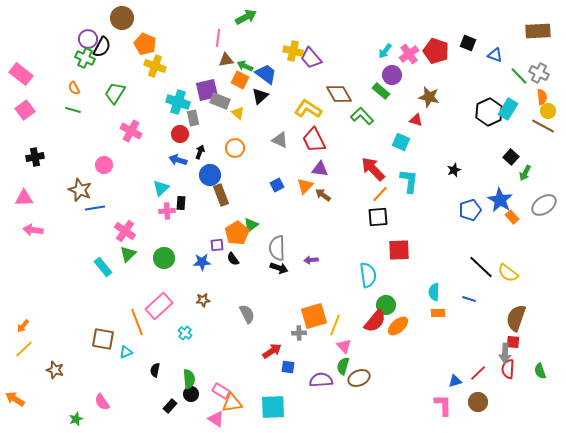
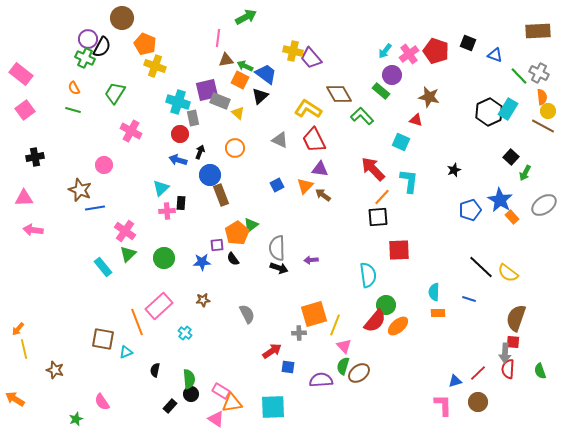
orange line at (380, 194): moved 2 px right, 3 px down
orange square at (314, 316): moved 2 px up
orange arrow at (23, 326): moved 5 px left, 3 px down
yellow line at (24, 349): rotated 60 degrees counterclockwise
brown ellipse at (359, 378): moved 5 px up; rotated 15 degrees counterclockwise
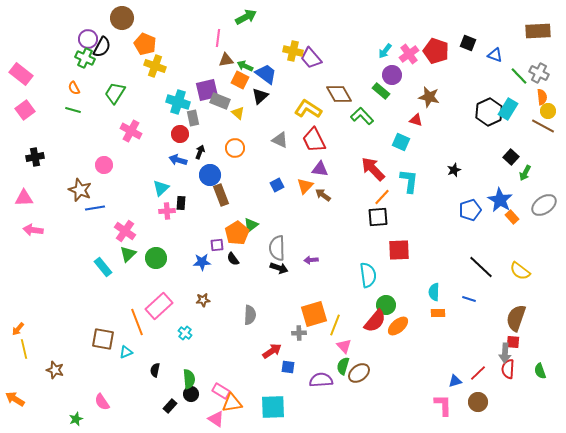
green circle at (164, 258): moved 8 px left
yellow semicircle at (508, 273): moved 12 px right, 2 px up
gray semicircle at (247, 314): moved 3 px right, 1 px down; rotated 30 degrees clockwise
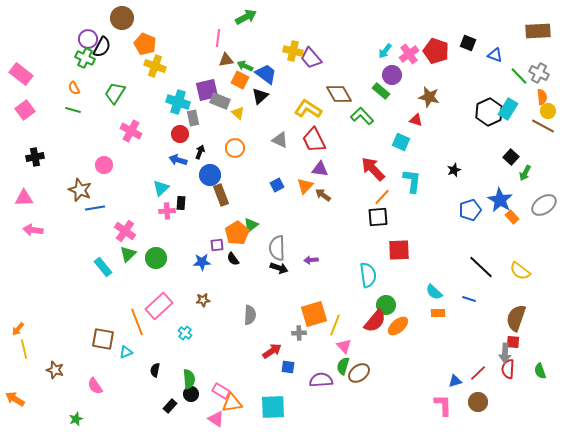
cyan L-shape at (409, 181): moved 3 px right
cyan semicircle at (434, 292): rotated 48 degrees counterclockwise
pink semicircle at (102, 402): moved 7 px left, 16 px up
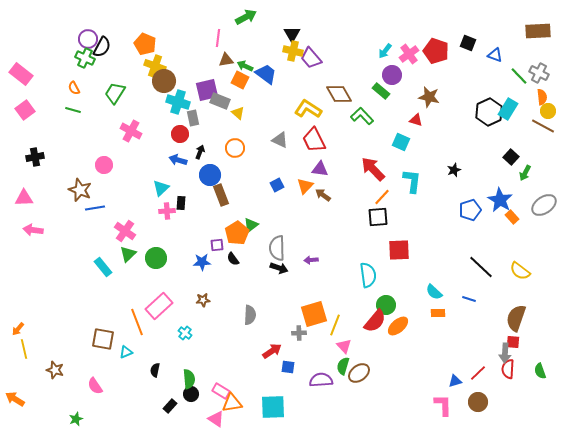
brown circle at (122, 18): moved 42 px right, 63 px down
black triangle at (260, 96): moved 32 px right, 62 px up; rotated 18 degrees counterclockwise
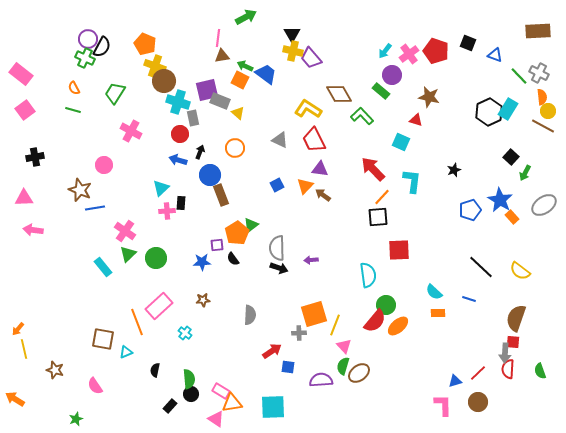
brown triangle at (226, 60): moved 4 px left, 4 px up
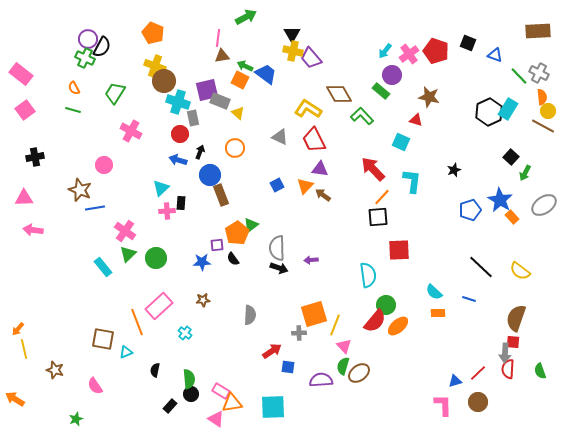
orange pentagon at (145, 44): moved 8 px right, 11 px up
gray triangle at (280, 140): moved 3 px up
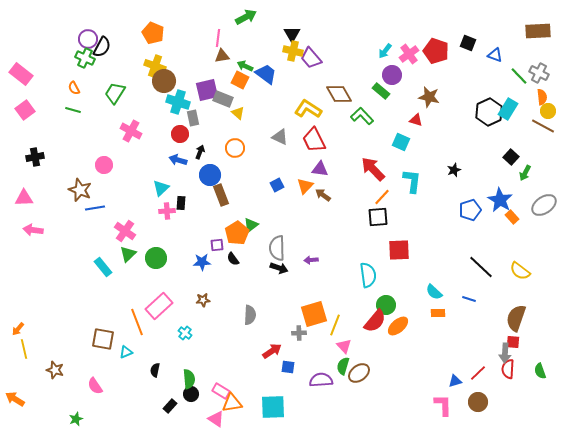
gray rectangle at (220, 101): moved 3 px right, 2 px up
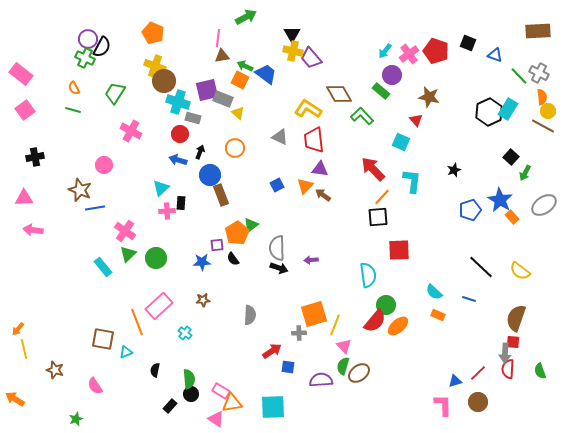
gray rectangle at (193, 118): rotated 63 degrees counterclockwise
red triangle at (416, 120): rotated 32 degrees clockwise
red trapezoid at (314, 140): rotated 20 degrees clockwise
orange rectangle at (438, 313): moved 2 px down; rotated 24 degrees clockwise
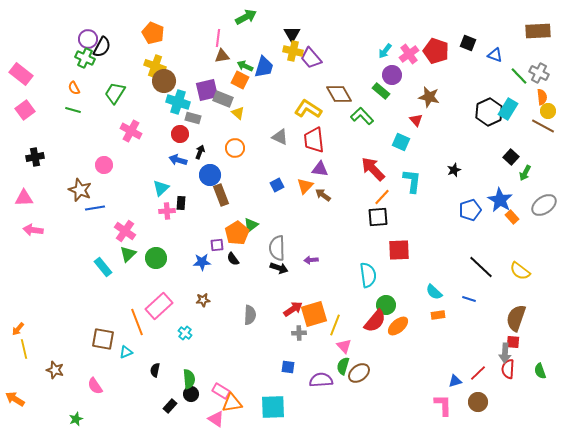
blue trapezoid at (266, 74): moved 2 px left, 7 px up; rotated 70 degrees clockwise
orange rectangle at (438, 315): rotated 32 degrees counterclockwise
red arrow at (272, 351): moved 21 px right, 42 px up
